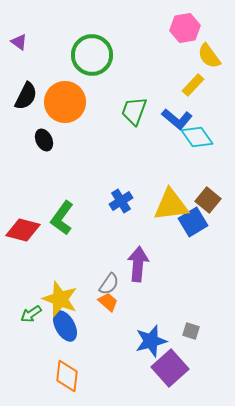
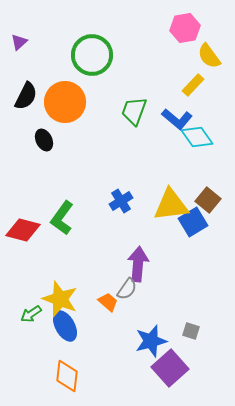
purple triangle: rotated 42 degrees clockwise
gray semicircle: moved 18 px right, 5 px down
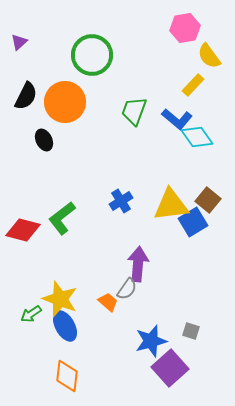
green L-shape: rotated 16 degrees clockwise
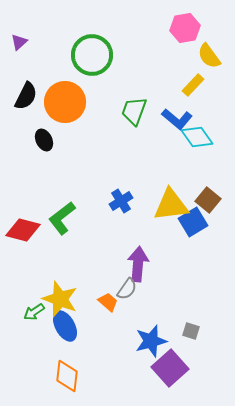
green arrow: moved 3 px right, 2 px up
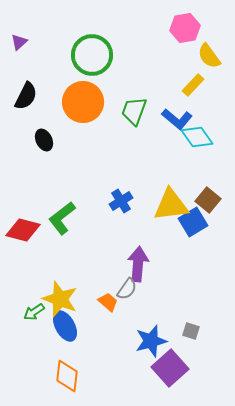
orange circle: moved 18 px right
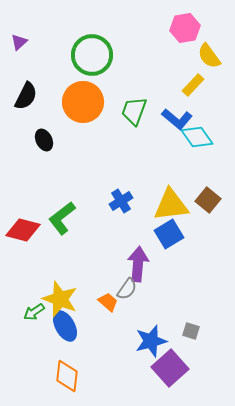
blue square: moved 24 px left, 12 px down
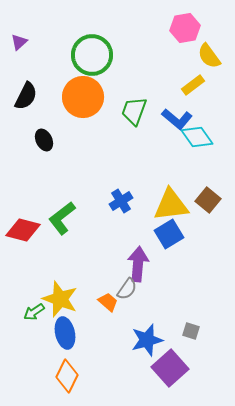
yellow rectangle: rotated 10 degrees clockwise
orange circle: moved 5 px up
blue ellipse: moved 7 px down; rotated 16 degrees clockwise
blue star: moved 4 px left, 1 px up
orange diamond: rotated 20 degrees clockwise
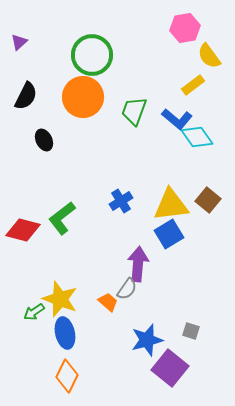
purple square: rotated 9 degrees counterclockwise
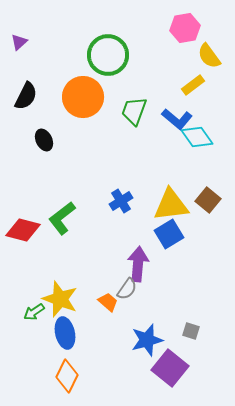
green circle: moved 16 px right
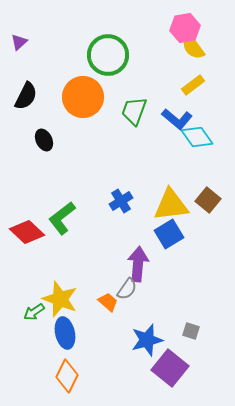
yellow semicircle: moved 16 px left, 9 px up
red diamond: moved 4 px right, 2 px down; rotated 28 degrees clockwise
